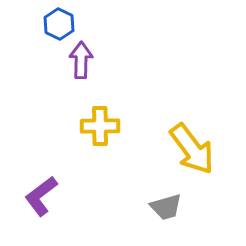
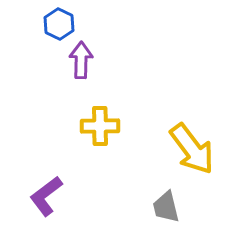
purple L-shape: moved 5 px right
gray trapezoid: rotated 92 degrees clockwise
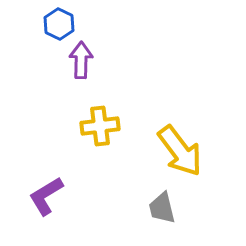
yellow cross: rotated 6 degrees counterclockwise
yellow arrow: moved 12 px left, 2 px down
purple L-shape: rotated 6 degrees clockwise
gray trapezoid: moved 4 px left, 1 px down
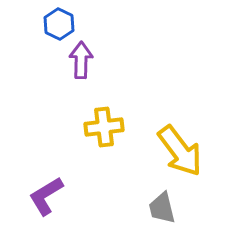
yellow cross: moved 4 px right, 1 px down
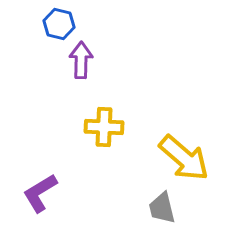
blue hexagon: rotated 12 degrees counterclockwise
yellow cross: rotated 9 degrees clockwise
yellow arrow: moved 4 px right, 7 px down; rotated 12 degrees counterclockwise
purple L-shape: moved 6 px left, 3 px up
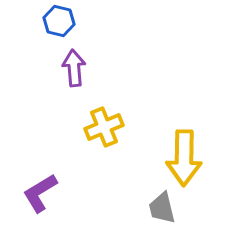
blue hexagon: moved 3 px up
purple arrow: moved 7 px left, 8 px down; rotated 6 degrees counterclockwise
yellow cross: rotated 24 degrees counterclockwise
yellow arrow: rotated 50 degrees clockwise
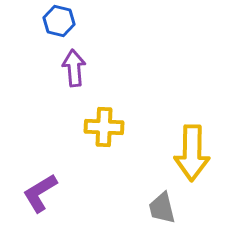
yellow cross: rotated 24 degrees clockwise
yellow arrow: moved 8 px right, 5 px up
